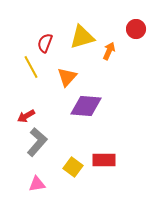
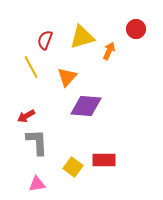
red semicircle: moved 3 px up
gray L-shape: rotated 44 degrees counterclockwise
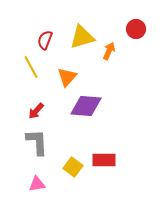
red arrow: moved 10 px right, 5 px up; rotated 18 degrees counterclockwise
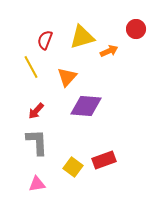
orange arrow: rotated 42 degrees clockwise
red rectangle: rotated 20 degrees counterclockwise
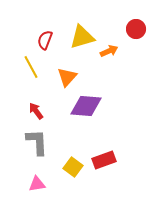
red arrow: rotated 102 degrees clockwise
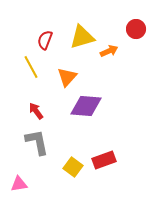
gray L-shape: rotated 8 degrees counterclockwise
pink triangle: moved 18 px left
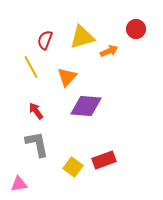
gray L-shape: moved 2 px down
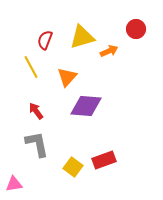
pink triangle: moved 5 px left
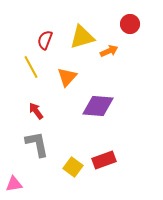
red circle: moved 6 px left, 5 px up
purple diamond: moved 12 px right
